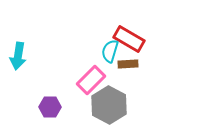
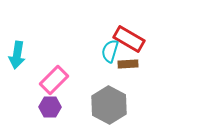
cyan arrow: moved 1 px left, 1 px up
pink rectangle: moved 37 px left
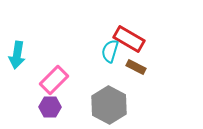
brown rectangle: moved 8 px right, 3 px down; rotated 30 degrees clockwise
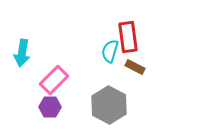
red rectangle: moved 1 px left, 2 px up; rotated 52 degrees clockwise
cyan arrow: moved 5 px right, 2 px up
brown rectangle: moved 1 px left
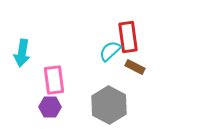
cyan semicircle: rotated 30 degrees clockwise
pink rectangle: rotated 52 degrees counterclockwise
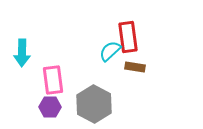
cyan arrow: rotated 8 degrees counterclockwise
brown rectangle: rotated 18 degrees counterclockwise
pink rectangle: moved 1 px left
gray hexagon: moved 15 px left, 1 px up
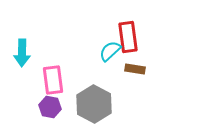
brown rectangle: moved 2 px down
purple hexagon: rotated 10 degrees clockwise
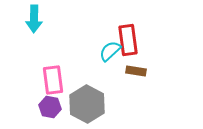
red rectangle: moved 3 px down
cyan arrow: moved 12 px right, 34 px up
brown rectangle: moved 1 px right, 2 px down
gray hexagon: moved 7 px left
